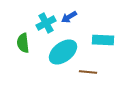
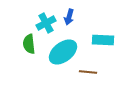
blue arrow: rotated 42 degrees counterclockwise
green semicircle: moved 6 px right, 1 px down
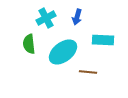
blue arrow: moved 8 px right
cyan cross: moved 5 px up
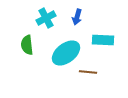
green semicircle: moved 2 px left, 1 px down
cyan ellipse: moved 3 px right, 1 px down
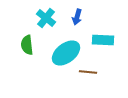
cyan cross: rotated 24 degrees counterclockwise
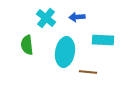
blue arrow: rotated 70 degrees clockwise
cyan ellipse: moved 1 px left, 1 px up; rotated 44 degrees counterclockwise
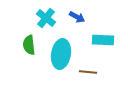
blue arrow: rotated 147 degrees counterclockwise
green semicircle: moved 2 px right
cyan ellipse: moved 4 px left, 2 px down
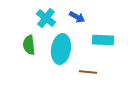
cyan ellipse: moved 5 px up
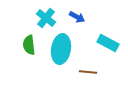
cyan rectangle: moved 5 px right, 3 px down; rotated 25 degrees clockwise
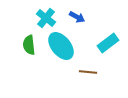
cyan rectangle: rotated 65 degrees counterclockwise
cyan ellipse: moved 3 px up; rotated 48 degrees counterclockwise
